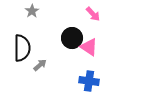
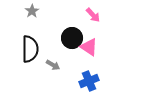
pink arrow: moved 1 px down
black semicircle: moved 8 px right, 1 px down
gray arrow: moved 13 px right; rotated 72 degrees clockwise
blue cross: rotated 30 degrees counterclockwise
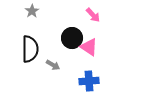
blue cross: rotated 18 degrees clockwise
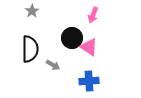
pink arrow: rotated 63 degrees clockwise
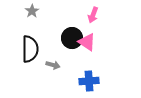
pink triangle: moved 2 px left, 5 px up
gray arrow: rotated 16 degrees counterclockwise
